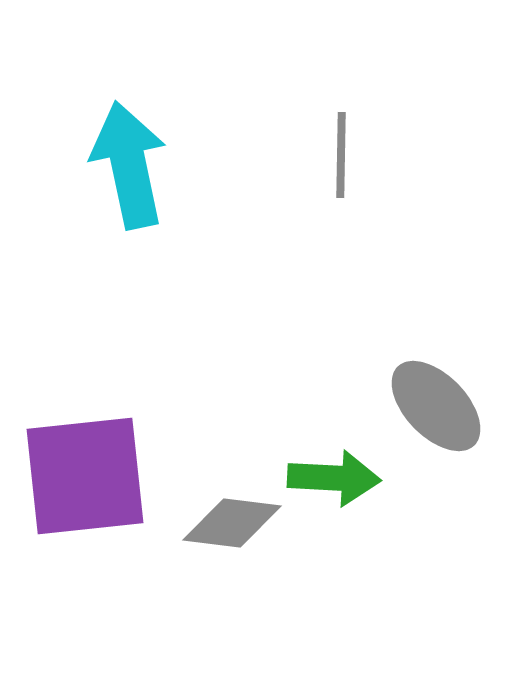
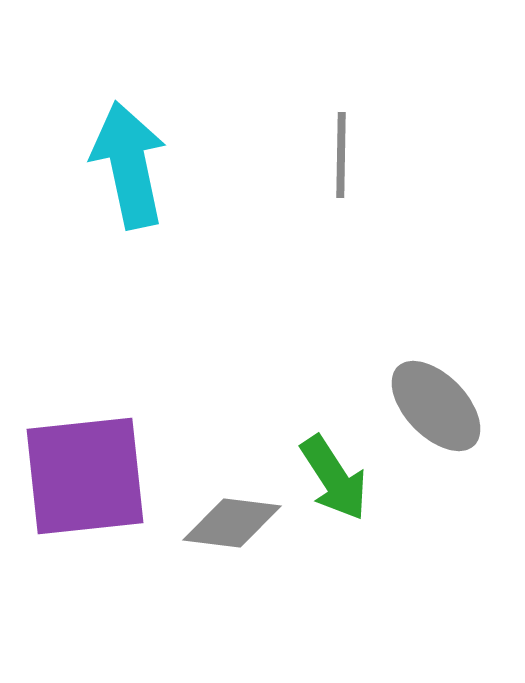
green arrow: rotated 54 degrees clockwise
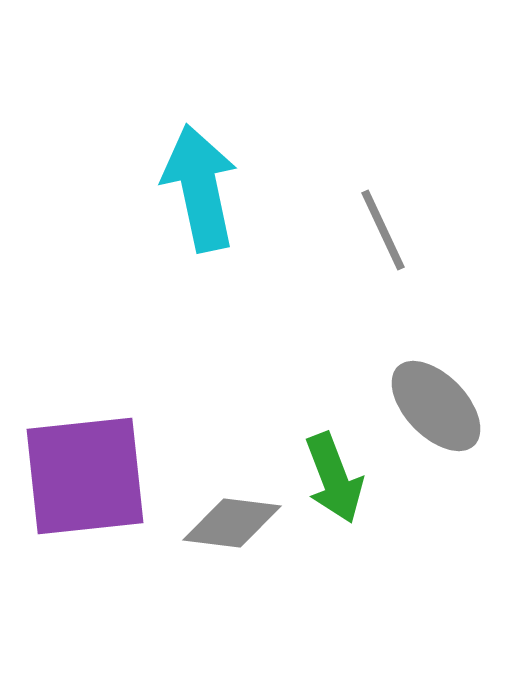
gray line: moved 42 px right, 75 px down; rotated 26 degrees counterclockwise
cyan arrow: moved 71 px right, 23 px down
green arrow: rotated 12 degrees clockwise
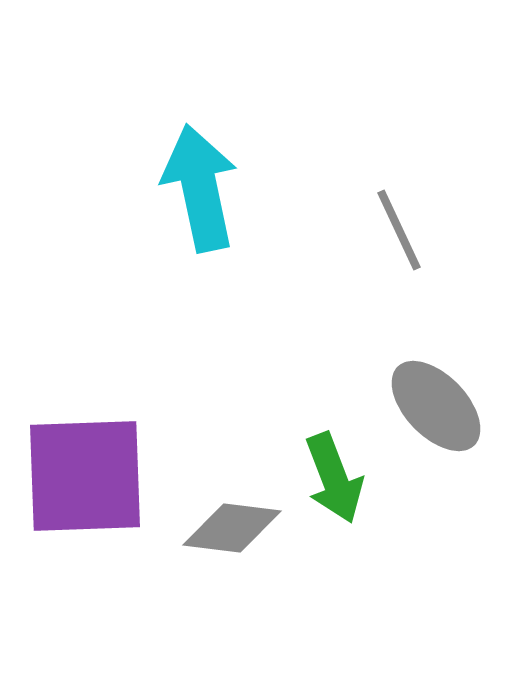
gray line: moved 16 px right
purple square: rotated 4 degrees clockwise
gray diamond: moved 5 px down
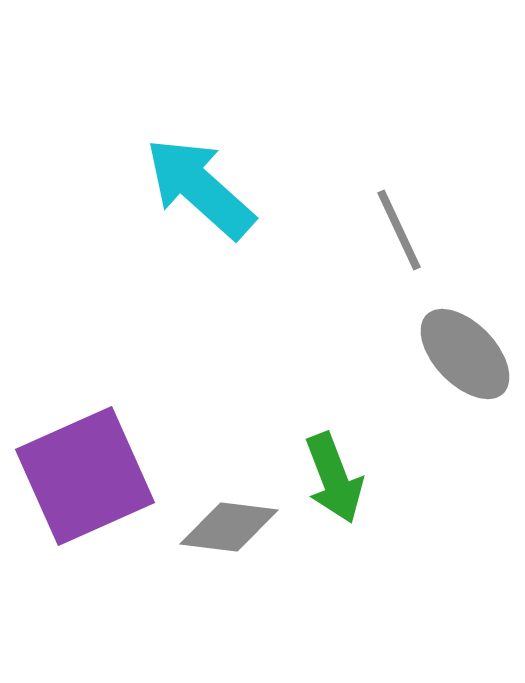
cyan arrow: rotated 36 degrees counterclockwise
gray ellipse: moved 29 px right, 52 px up
purple square: rotated 22 degrees counterclockwise
gray diamond: moved 3 px left, 1 px up
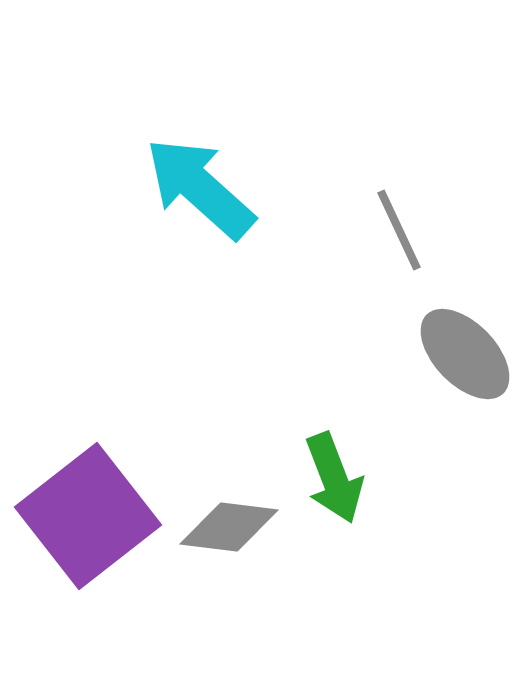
purple square: moved 3 px right, 40 px down; rotated 14 degrees counterclockwise
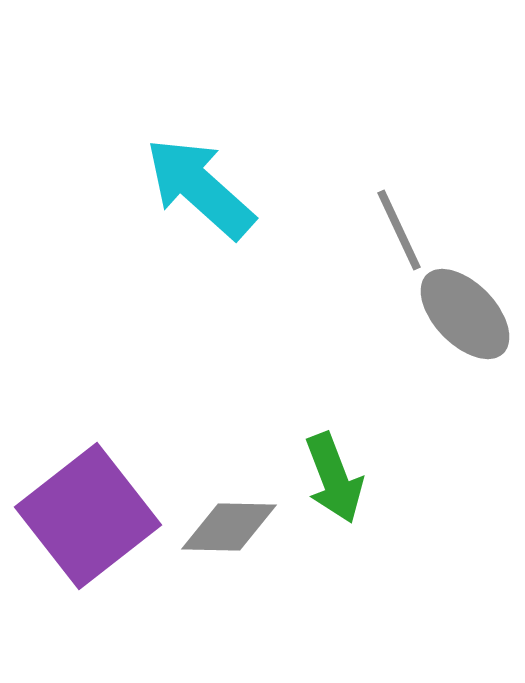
gray ellipse: moved 40 px up
gray diamond: rotated 6 degrees counterclockwise
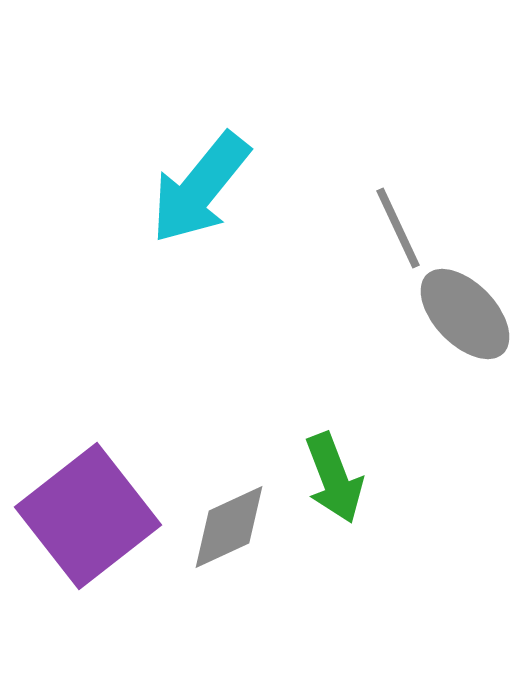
cyan arrow: rotated 93 degrees counterclockwise
gray line: moved 1 px left, 2 px up
gray diamond: rotated 26 degrees counterclockwise
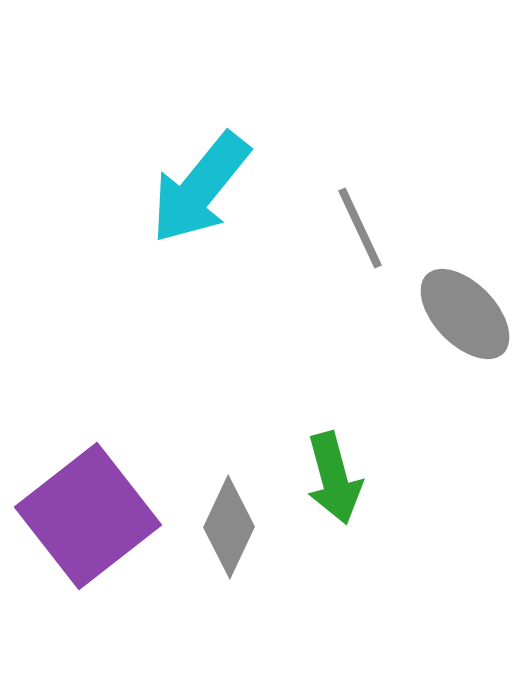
gray line: moved 38 px left
green arrow: rotated 6 degrees clockwise
gray diamond: rotated 40 degrees counterclockwise
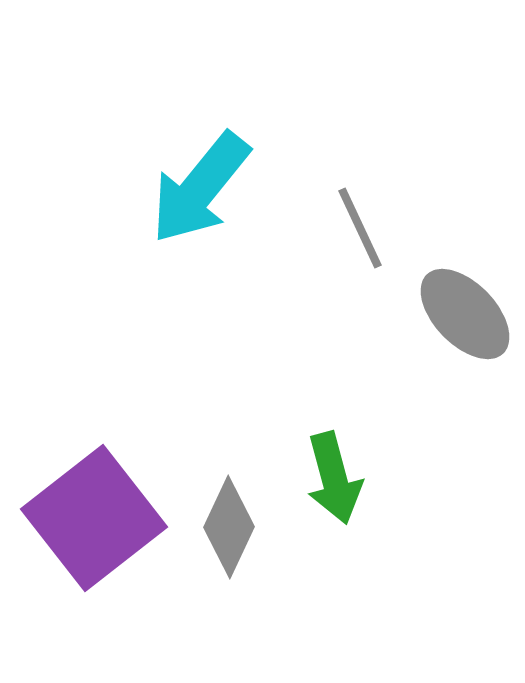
purple square: moved 6 px right, 2 px down
